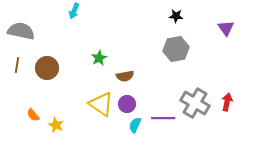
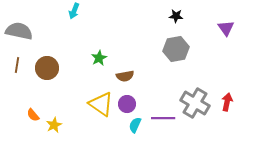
gray semicircle: moved 2 px left
yellow star: moved 2 px left; rotated 21 degrees clockwise
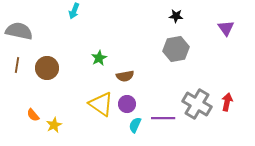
gray cross: moved 2 px right, 1 px down
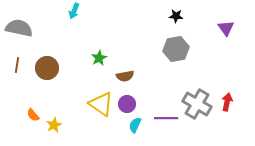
gray semicircle: moved 3 px up
purple line: moved 3 px right
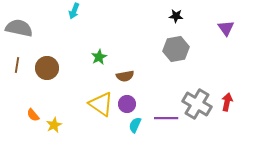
green star: moved 1 px up
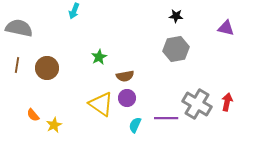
purple triangle: rotated 42 degrees counterclockwise
purple circle: moved 6 px up
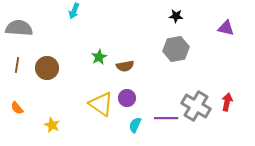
gray semicircle: rotated 8 degrees counterclockwise
brown semicircle: moved 10 px up
gray cross: moved 1 px left, 2 px down
orange semicircle: moved 16 px left, 7 px up
yellow star: moved 2 px left; rotated 21 degrees counterclockwise
